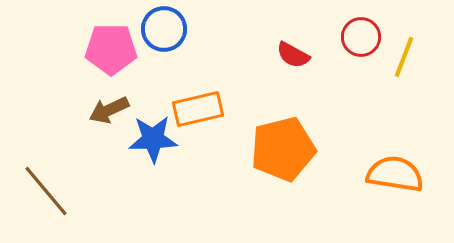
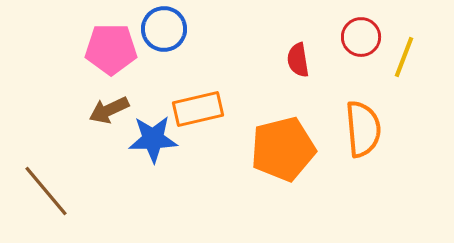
red semicircle: moved 5 px right, 5 px down; rotated 52 degrees clockwise
orange semicircle: moved 32 px left, 45 px up; rotated 76 degrees clockwise
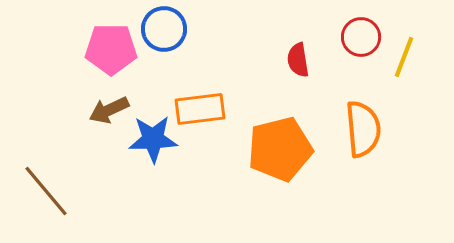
orange rectangle: moved 2 px right; rotated 6 degrees clockwise
orange pentagon: moved 3 px left
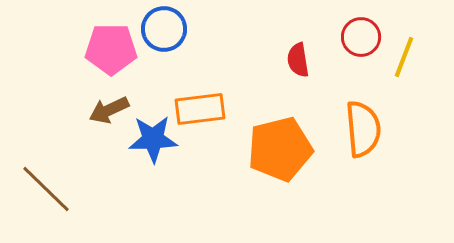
brown line: moved 2 px up; rotated 6 degrees counterclockwise
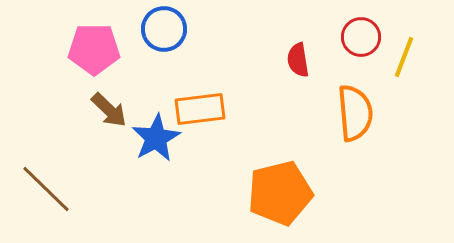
pink pentagon: moved 17 px left
brown arrow: rotated 111 degrees counterclockwise
orange semicircle: moved 8 px left, 16 px up
blue star: moved 3 px right, 1 px up; rotated 27 degrees counterclockwise
orange pentagon: moved 44 px down
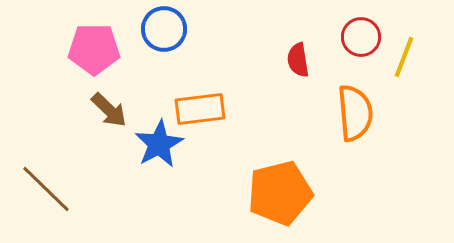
blue star: moved 3 px right, 6 px down
